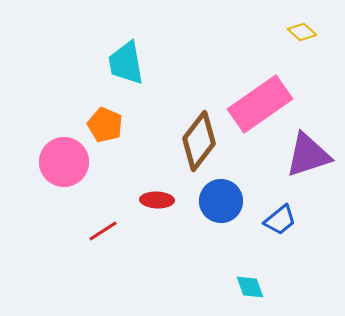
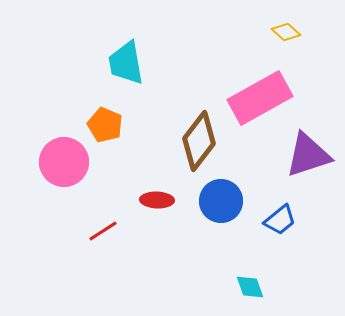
yellow diamond: moved 16 px left
pink rectangle: moved 6 px up; rotated 6 degrees clockwise
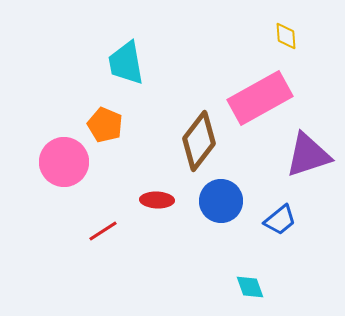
yellow diamond: moved 4 px down; rotated 44 degrees clockwise
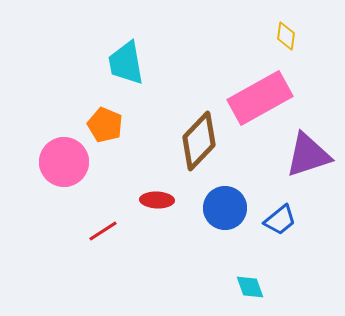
yellow diamond: rotated 12 degrees clockwise
brown diamond: rotated 6 degrees clockwise
blue circle: moved 4 px right, 7 px down
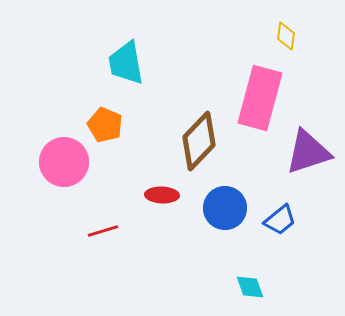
pink rectangle: rotated 46 degrees counterclockwise
purple triangle: moved 3 px up
red ellipse: moved 5 px right, 5 px up
red line: rotated 16 degrees clockwise
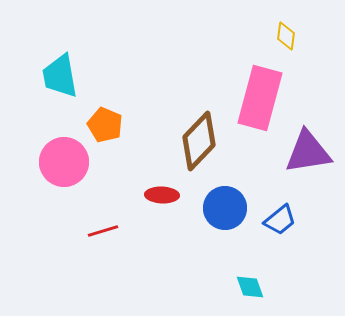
cyan trapezoid: moved 66 px left, 13 px down
purple triangle: rotated 9 degrees clockwise
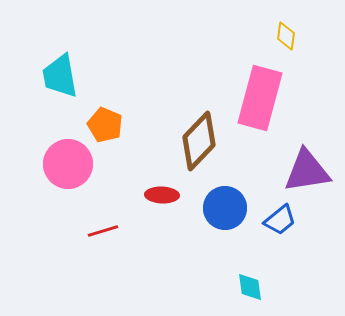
purple triangle: moved 1 px left, 19 px down
pink circle: moved 4 px right, 2 px down
cyan diamond: rotated 12 degrees clockwise
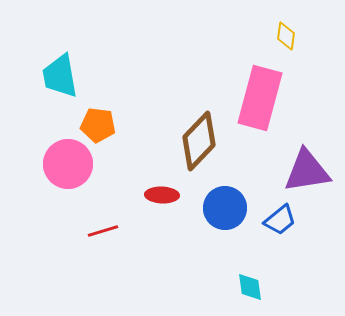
orange pentagon: moved 7 px left; rotated 16 degrees counterclockwise
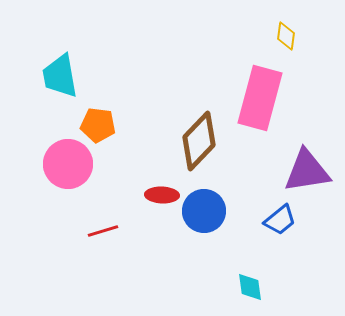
blue circle: moved 21 px left, 3 px down
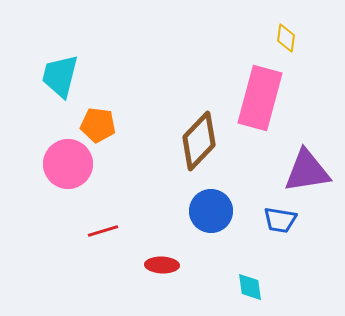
yellow diamond: moved 2 px down
cyan trapezoid: rotated 24 degrees clockwise
red ellipse: moved 70 px down
blue circle: moved 7 px right
blue trapezoid: rotated 48 degrees clockwise
